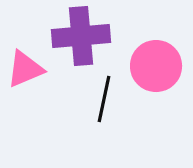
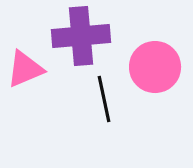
pink circle: moved 1 px left, 1 px down
black line: rotated 24 degrees counterclockwise
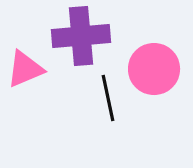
pink circle: moved 1 px left, 2 px down
black line: moved 4 px right, 1 px up
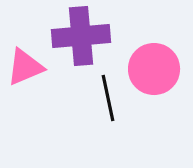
pink triangle: moved 2 px up
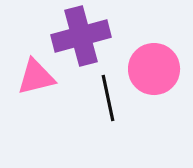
purple cross: rotated 10 degrees counterclockwise
pink triangle: moved 11 px right, 10 px down; rotated 9 degrees clockwise
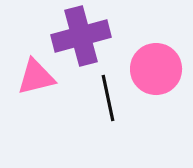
pink circle: moved 2 px right
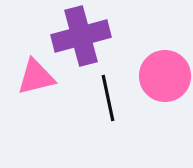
pink circle: moved 9 px right, 7 px down
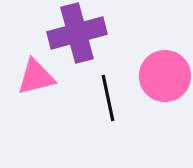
purple cross: moved 4 px left, 3 px up
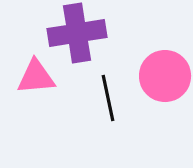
purple cross: rotated 6 degrees clockwise
pink triangle: rotated 9 degrees clockwise
